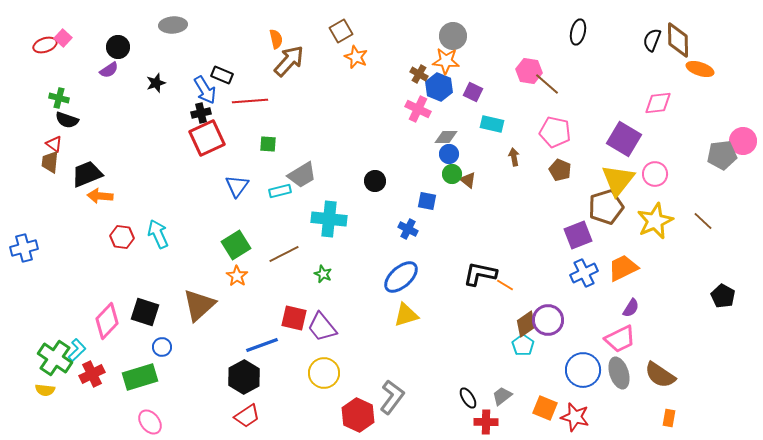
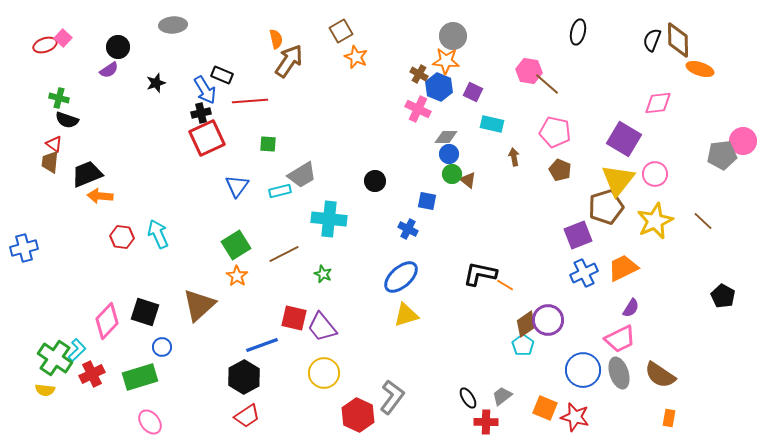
brown arrow at (289, 61): rotated 8 degrees counterclockwise
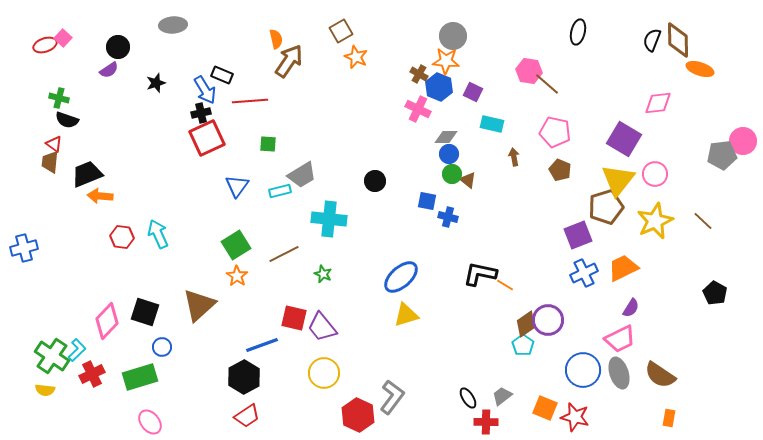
blue cross at (408, 229): moved 40 px right, 12 px up; rotated 12 degrees counterclockwise
black pentagon at (723, 296): moved 8 px left, 3 px up
green cross at (55, 358): moved 3 px left, 2 px up
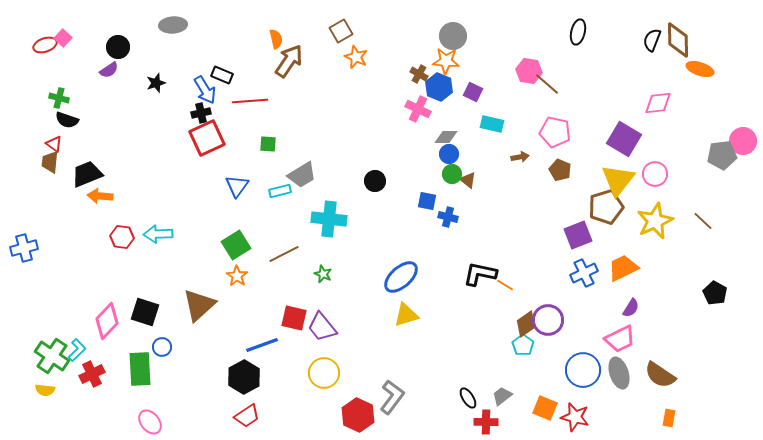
brown arrow at (514, 157): moved 6 px right; rotated 90 degrees clockwise
cyan arrow at (158, 234): rotated 68 degrees counterclockwise
green rectangle at (140, 377): moved 8 px up; rotated 76 degrees counterclockwise
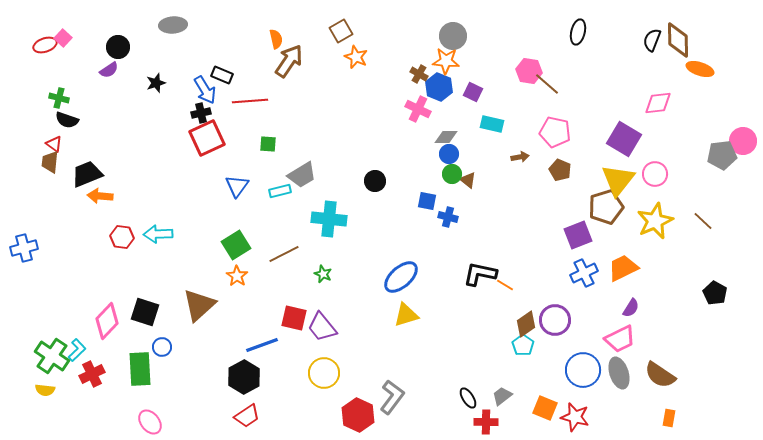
purple circle at (548, 320): moved 7 px right
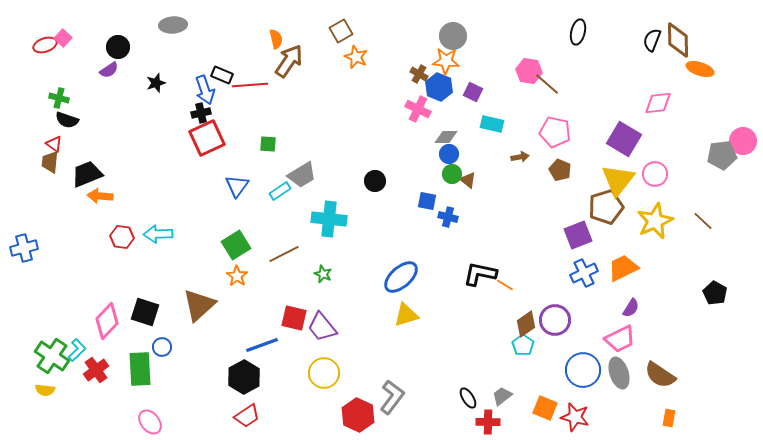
blue arrow at (205, 90): rotated 12 degrees clockwise
red line at (250, 101): moved 16 px up
cyan rectangle at (280, 191): rotated 20 degrees counterclockwise
red cross at (92, 374): moved 4 px right, 4 px up; rotated 10 degrees counterclockwise
red cross at (486, 422): moved 2 px right
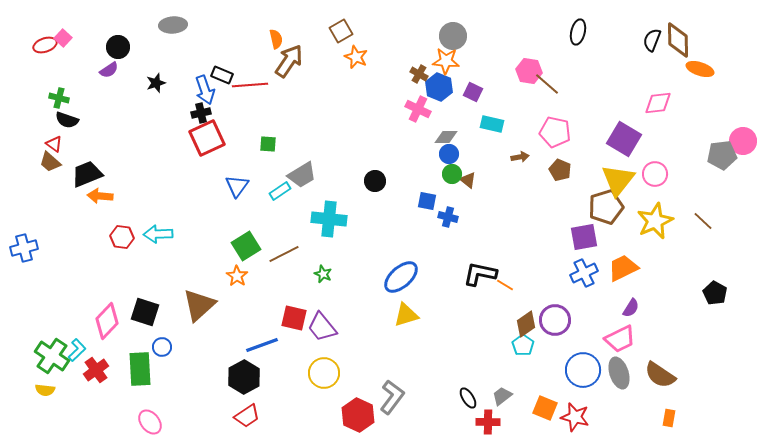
brown trapezoid at (50, 162): rotated 55 degrees counterclockwise
purple square at (578, 235): moved 6 px right, 2 px down; rotated 12 degrees clockwise
green square at (236, 245): moved 10 px right, 1 px down
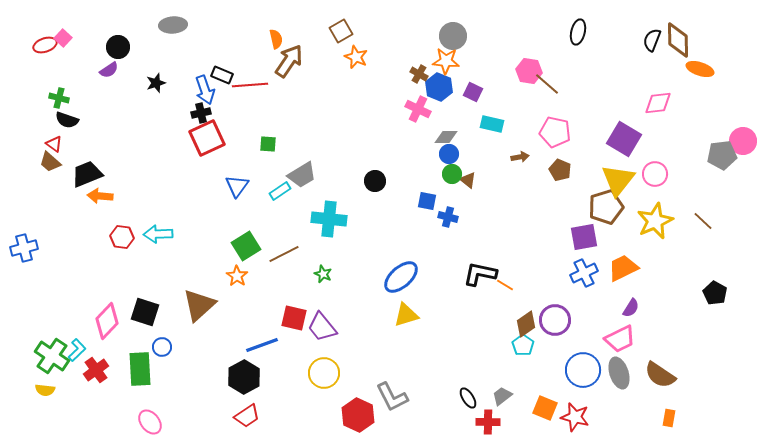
gray L-shape at (392, 397): rotated 116 degrees clockwise
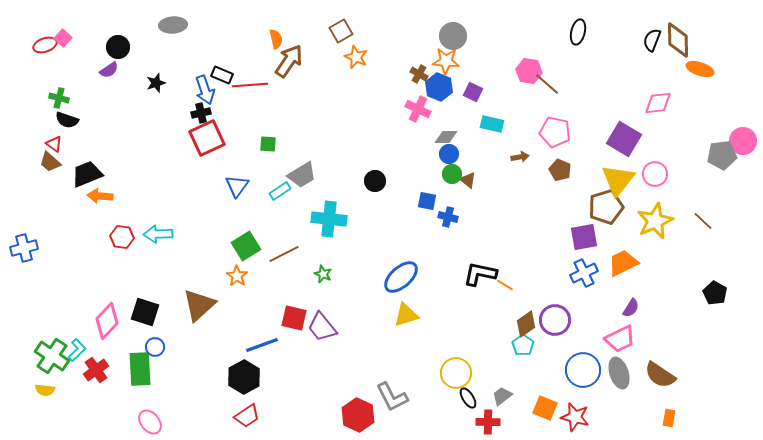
orange trapezoid at (623, 268): moved 5 px up
blue circle at (162, 347): moved 7 px left
yellow circle at (324, 373): moved 132 px right
